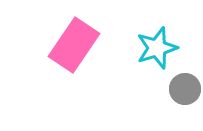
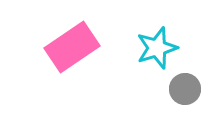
pink rectangle: moved 2 px left, 2 px down; rotated 22 degrees clockwise
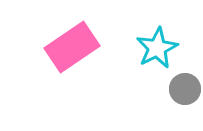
cyan star: rotated 9 degrees counterclockwise
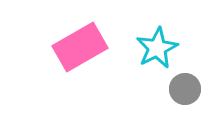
pink rectangle: moved 8 px right; rotated 4 degrees clockwise
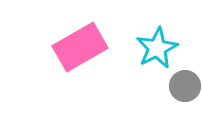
gray circle: moved 3 px up
